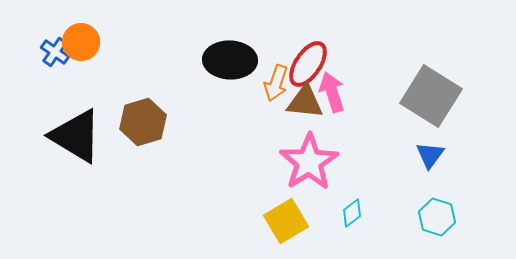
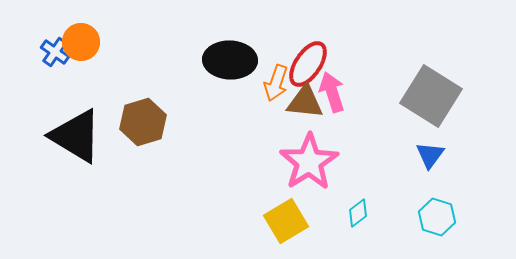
cyan diamond: moved 6 px right
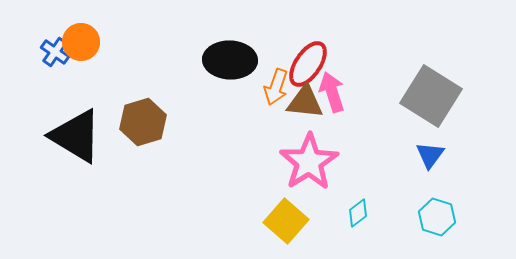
orange arrow: moved 4 px down
yellow square: rotated 18 degrees counterclockwise
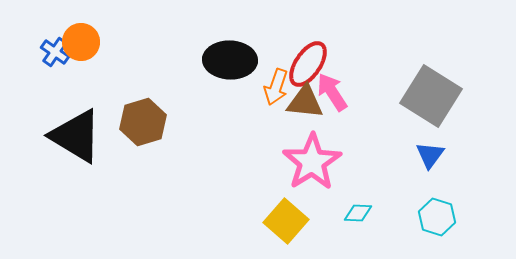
pink arrow: rotated 15 degrees counterclockwise
pink star: moved 3 px right
cyan diamond: rotated 40 degrees clockwise
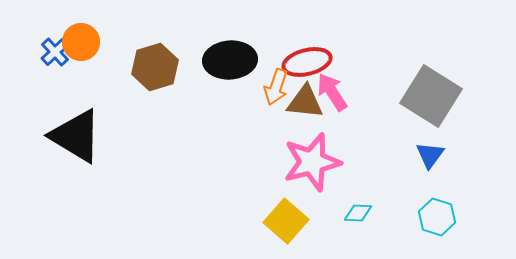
blue cross: rotated 12 degrees clockwise
black ellipse: rotated 6 degrees counterclockwise
red ellipse: moved 1 px left, 2 px up; rotated 42 degrees clockwise
brown hexagon: moved 12 px right, 55 px up
pink star: rotated 18 degrees clockwise
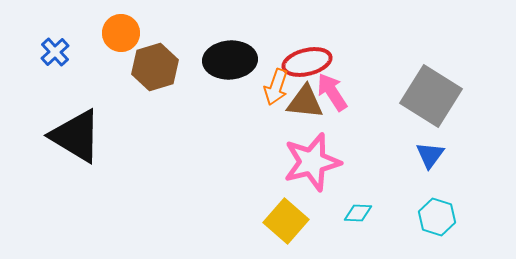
orange circle: moved 40 px right, 9 px up
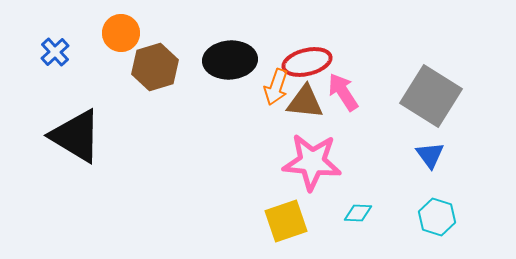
pink arrow: moved 11 px right
blue triangle: rotated 12 degrees counterclockwise
pink star: rotated 20 degrees clockwise
yellow square: rotated 30 degrees clockwise
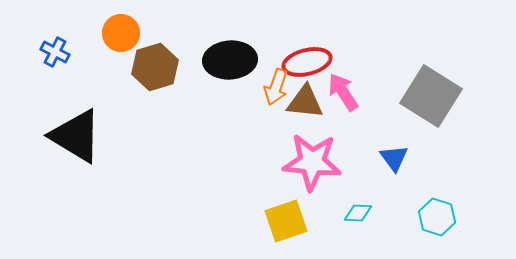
blue cross: rotated 20 degrees counterclockwise
blue triangle: moved 36 px left, 3 px down
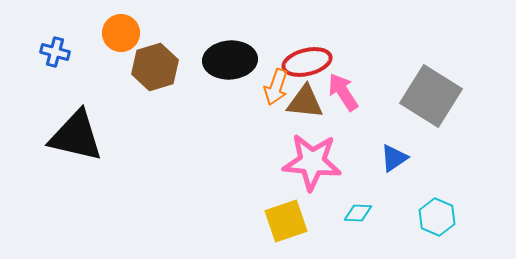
blue cross: rotated 12 degrees counterclockwise
black triangle: rotated 18 degrees counterclockwise
blue triangle: rotated 32 degrees clockwise
cyan hexagon: rotated 6 degrees clockwise
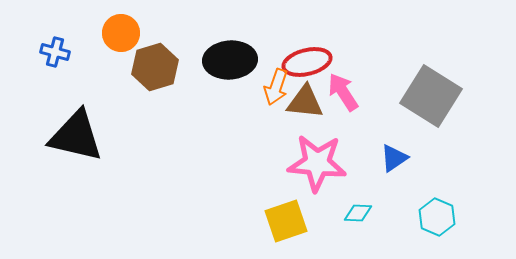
pink star: moved 5 px right, 1 px down
